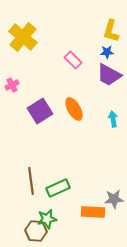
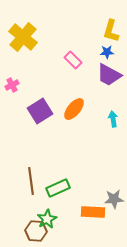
orange ellipse: rotated 70 degrees clockwise
green star: rotated 18 degrees counterclockwise
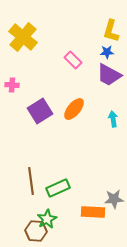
pink cross: rotated 32 degrees clockwise
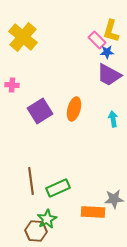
pink rectangle: moved 24 px right, 20 px up
orange ellipse: rotated 25 degrees counterclockwise
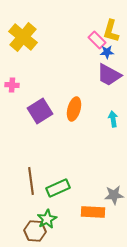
gray star: moved 4 px up
brown hexagon: moved 1 px left
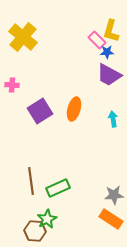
orange rectangle: moved 18 px right, 7 px down; rotated 30 degrees clockwise
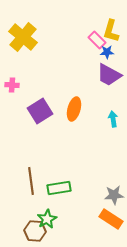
green rectangle: moved 1 px right; rotated 15 degrees clockwise
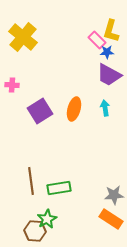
cyan arrow: moved 8 px left, 11 px up
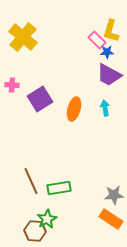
purple square: moved 12 px up
brown line: rotated 16 degrees counterclockwise
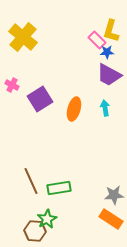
pink cross: rotated 24 degrees clockwise
